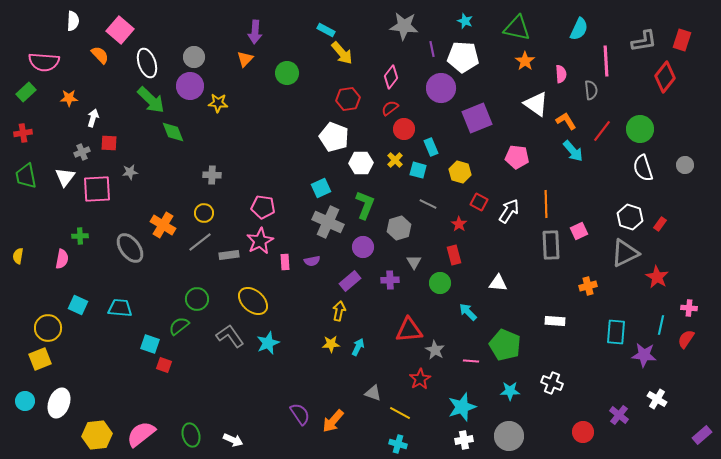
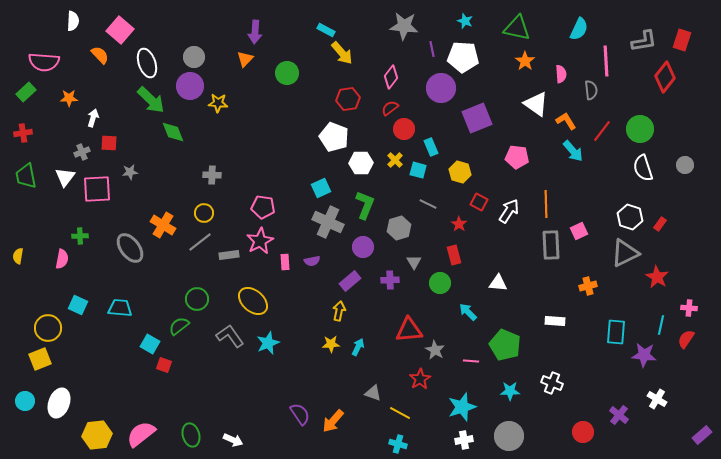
cyan square at (150, 344): rotated 12 degrees clockwise
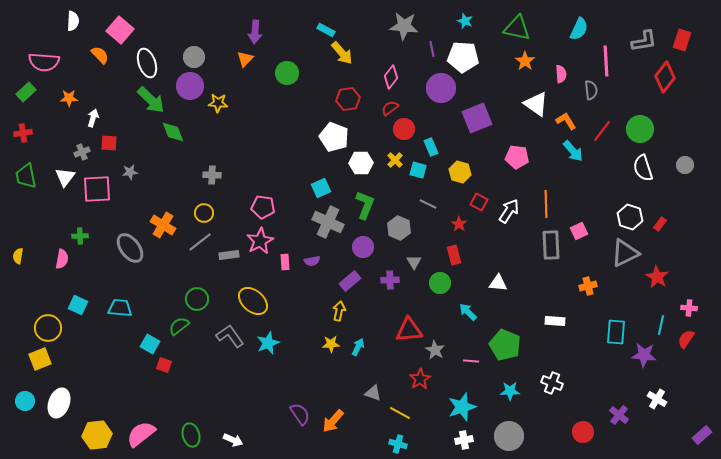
gray hexagon at (399, 228): rotated 20 degrees counterclockwise
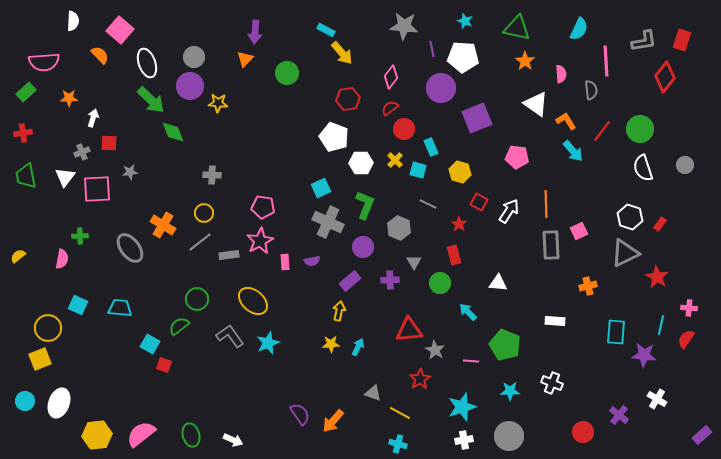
pink semicircle at (44, 62): rotated 8 degrees counterclockwise
yellow semicircle at (18, 256): rotated 42 degrees clockwise
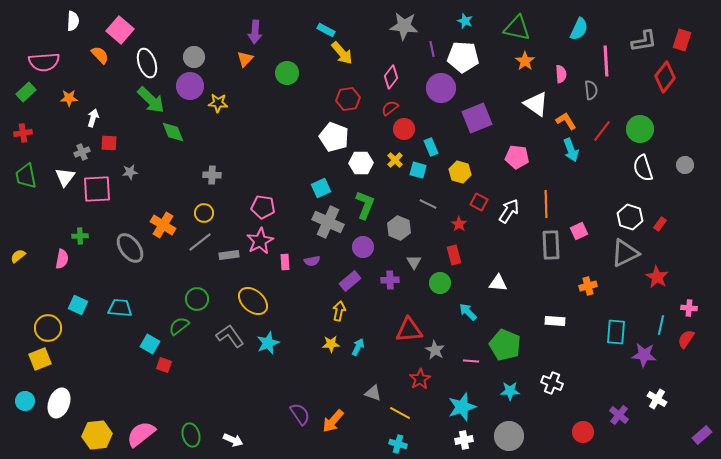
cyan arrow at (573, 151): moved 2 px left, 1 px up; rotated 20 degrees clockwise
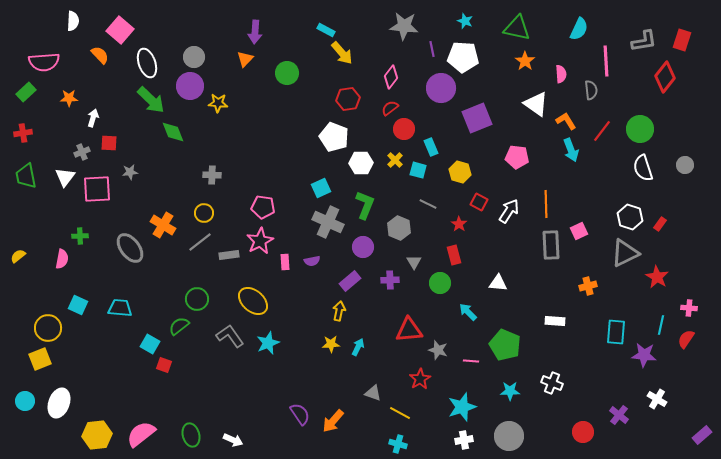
gray star at (435, 350): moved 3 px right; rotated 12 degrees counterclockwise
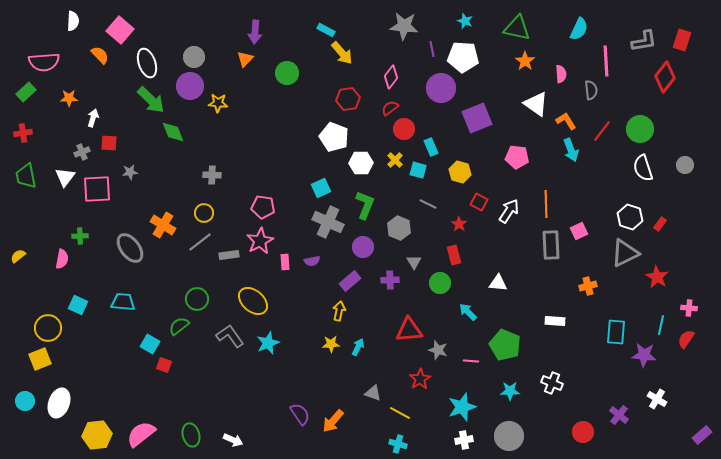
cyan trapezoid at (120, 308): moved 3 px right, 6 px up
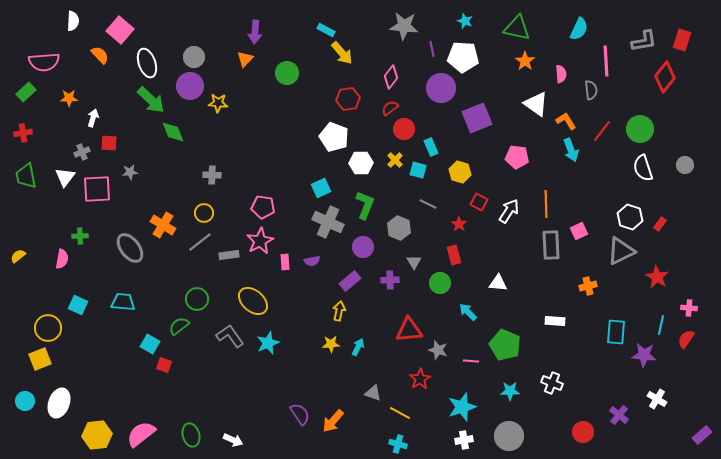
gray triangle at (625, 253): moved 4 px left, 2 px up
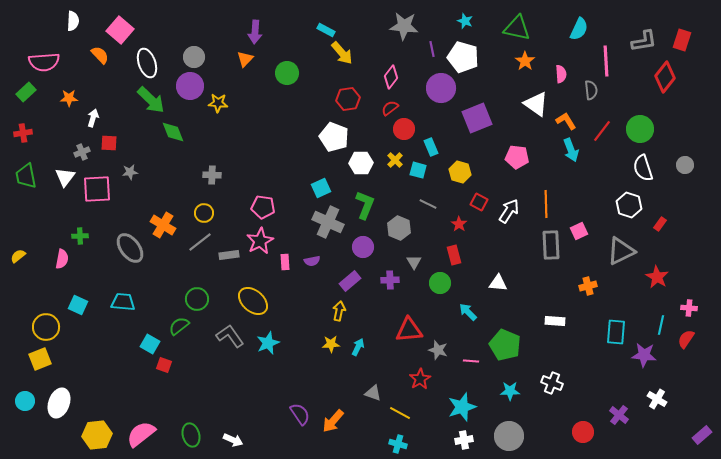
white pentagon at (463, 57): rotated 12 degrees clockwise
white hexagon at (630, 217): moved 1 px left, 12 px up
yellow circle at (48, 328): moved 2 px left, 1 px up
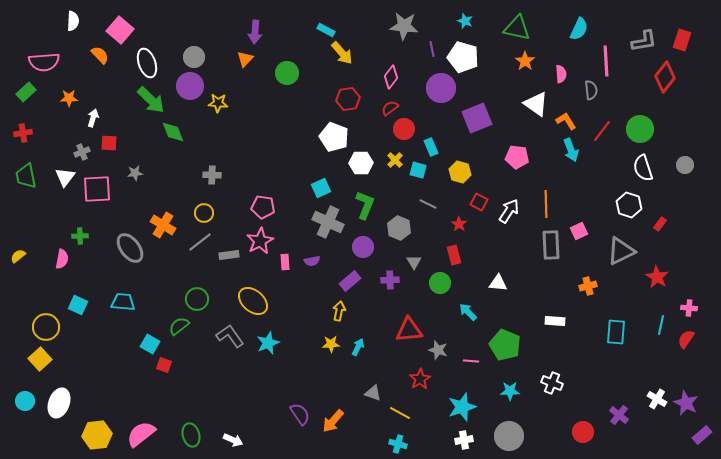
gray star at (130, 172): moved 5 px right, 1 px down
purple star at (644, 355): moved 42 px right, 48 px down; rotated 20 degrees clockwise
yellow square at (40, 359): rotated 20 degrees counterclockwise
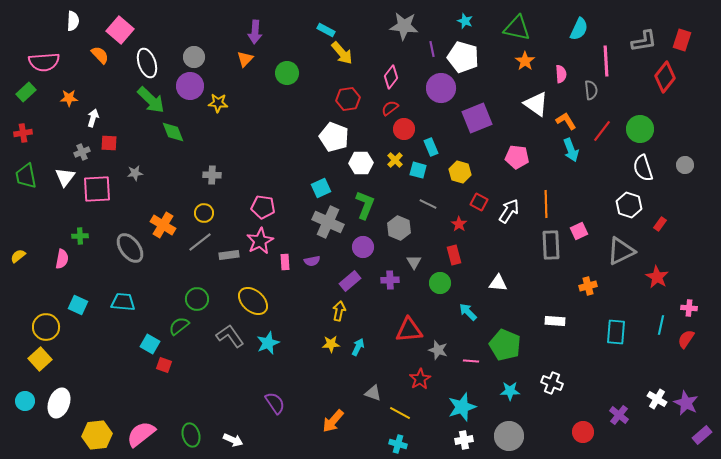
purple semicircle at (300, 414): moved 25 px left, 11 px up
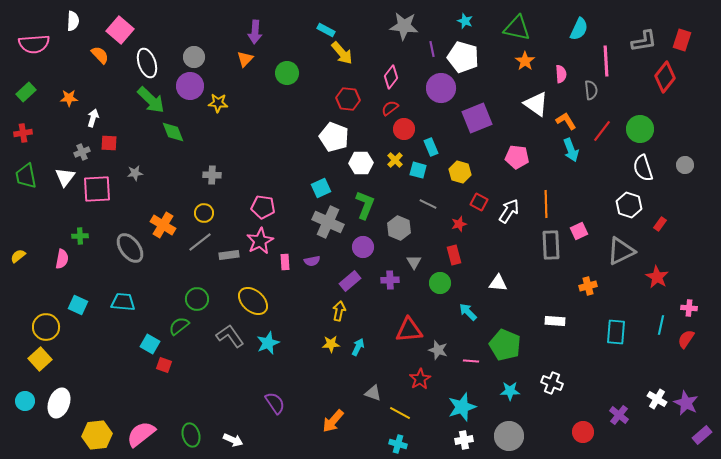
pink semicircle at (44, 62): moved 10 px left, 18 px up
red hexagon at (348, 99): rotated 15 degrees clockwise
red star at (459, 224): rotated 21 degrees clockwise
